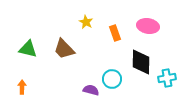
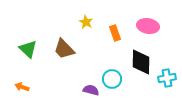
green triangle: rotated 30 degrees clockwise
orange arrow: rotated 72 degrees counterclockwise
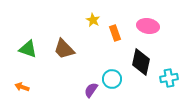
yellow star: moved 7 px right, 2 px up
green triangle: rotated 24 degrees counterclockwise
black diamond: rotated 12 degrees clockwise
cyan cross: moved 2 px right
purple semicircle: rotated 70 degrees counterclockwise
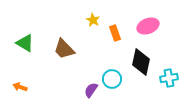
pink ellipse: rotated 30 degrees counterclockwise
green triangle: moved 3 px left, 6 px up; rotated 12 degrees clockwise
orange arrow: moved 2 px left
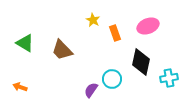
brown trapezoid: moved 2 px left, 1 px down
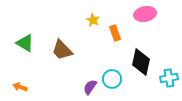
pink ellipse: moved 3 px left, 12 px up; rotated 10 degrees clockwise
purple semicircle: moved 1 px left, 3 px up
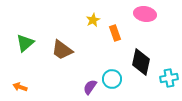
pink ellipse: rotated 20 degrees clockwise
yellow star: rotated 16 degrees clockwise
green triangle: rotated 48 degrees clockwise
brown trapezoid: rotated 10 degrees counterclockwise
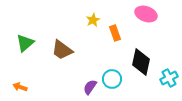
pink ellipse: moved 1 px right; rotated 10 degrees clockwise
cyan cross: rotated 18 degrees counterclockwise
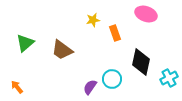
yellow star: rotated 16 degrees clockwise
orange arrow: moved 3 px left; rotated 32 degrees clockwise
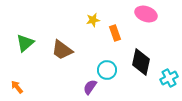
cyan circle: moved 5 px left, 9 px up
